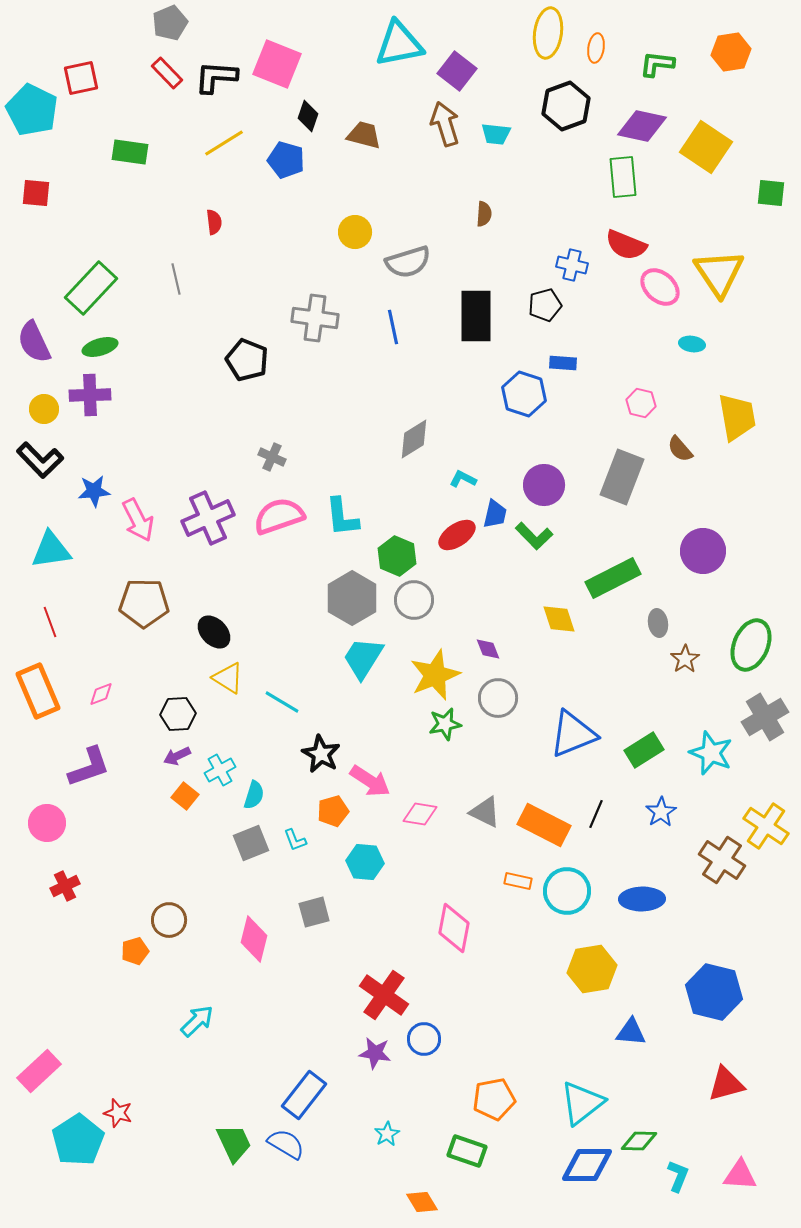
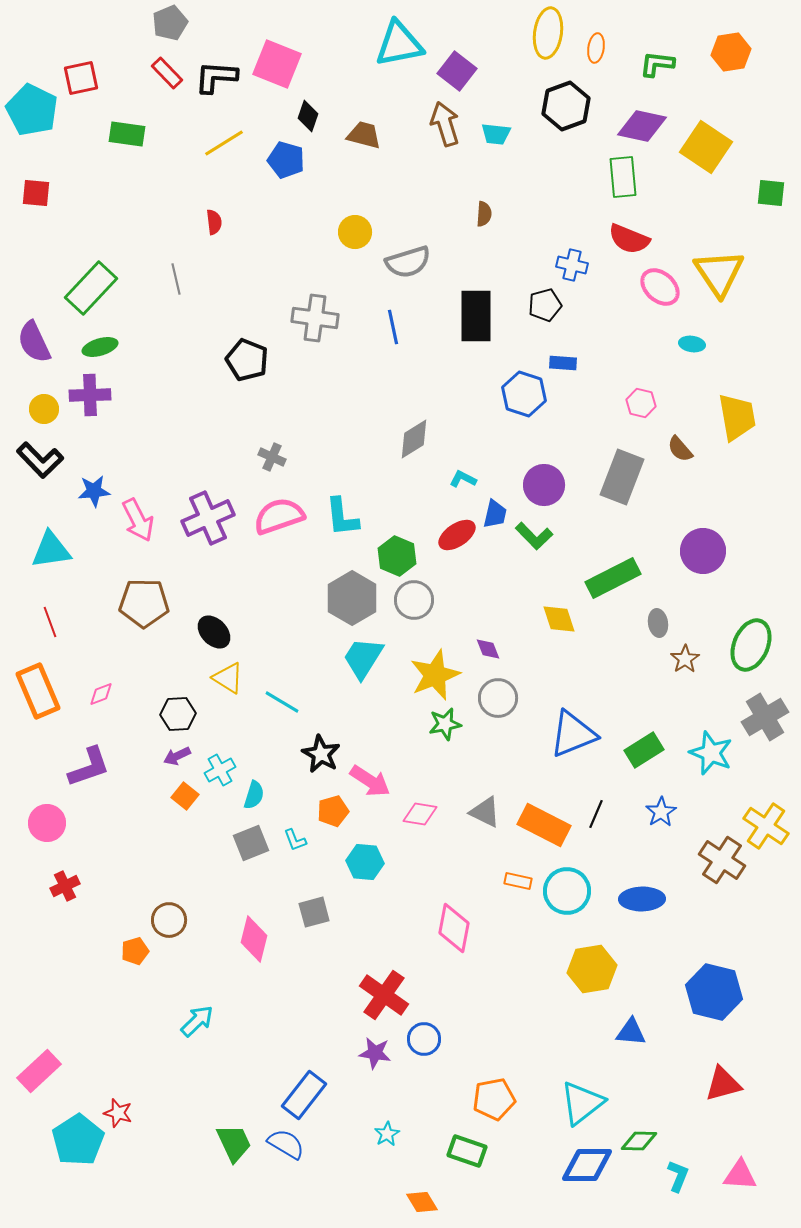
green rectangle at (130, 152): moved 3 px left, 18 px up
red semicircle at (626, 245): moved 3 px right, 6 px up
red triangle at (726, 1084): moved 3 px left
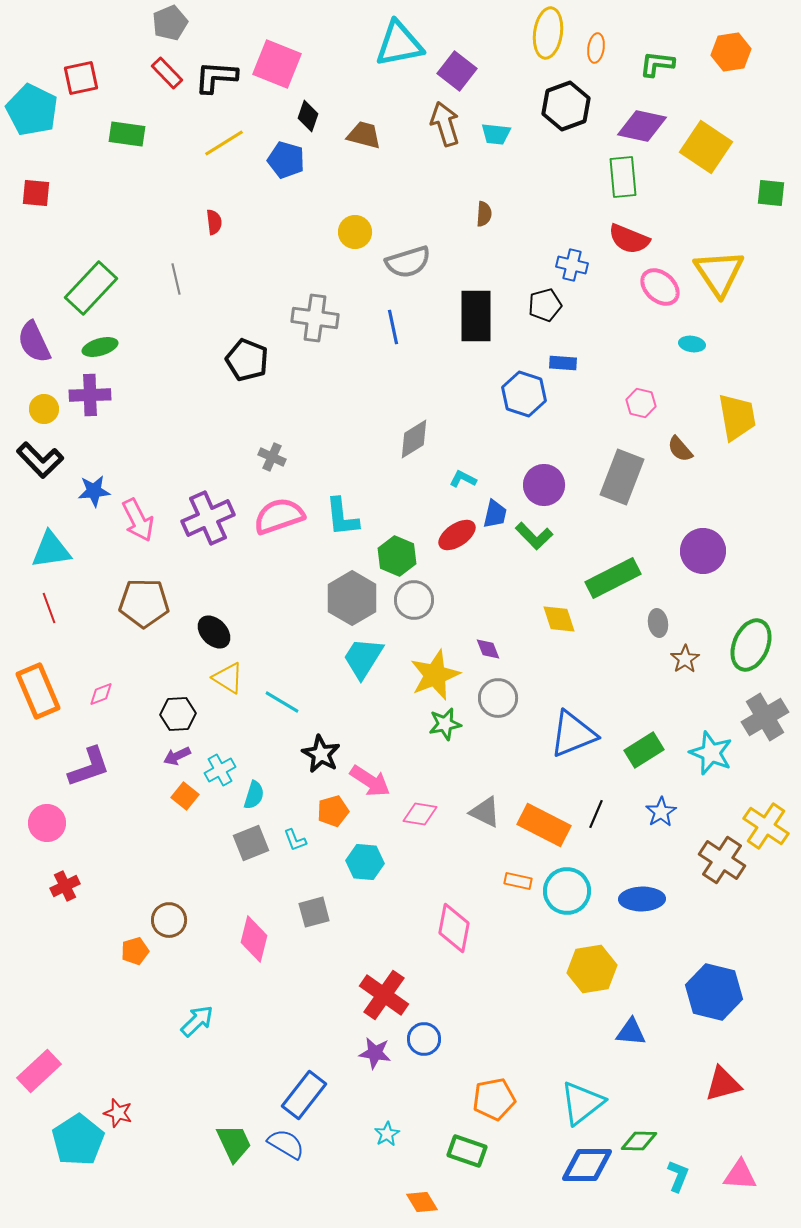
red line at (50, 622): moved 1 px left, 14 px up
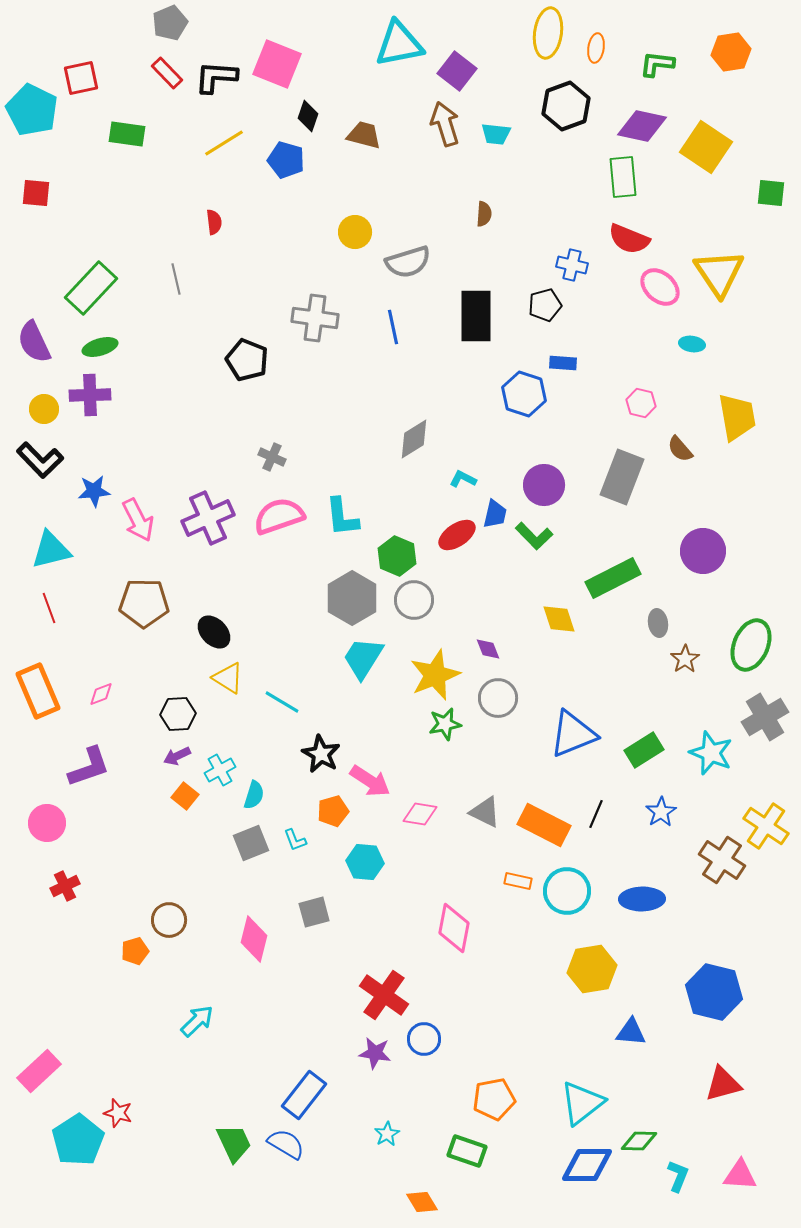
cyan triangle at (51, 550): rotated 6 degrees counterclockwise
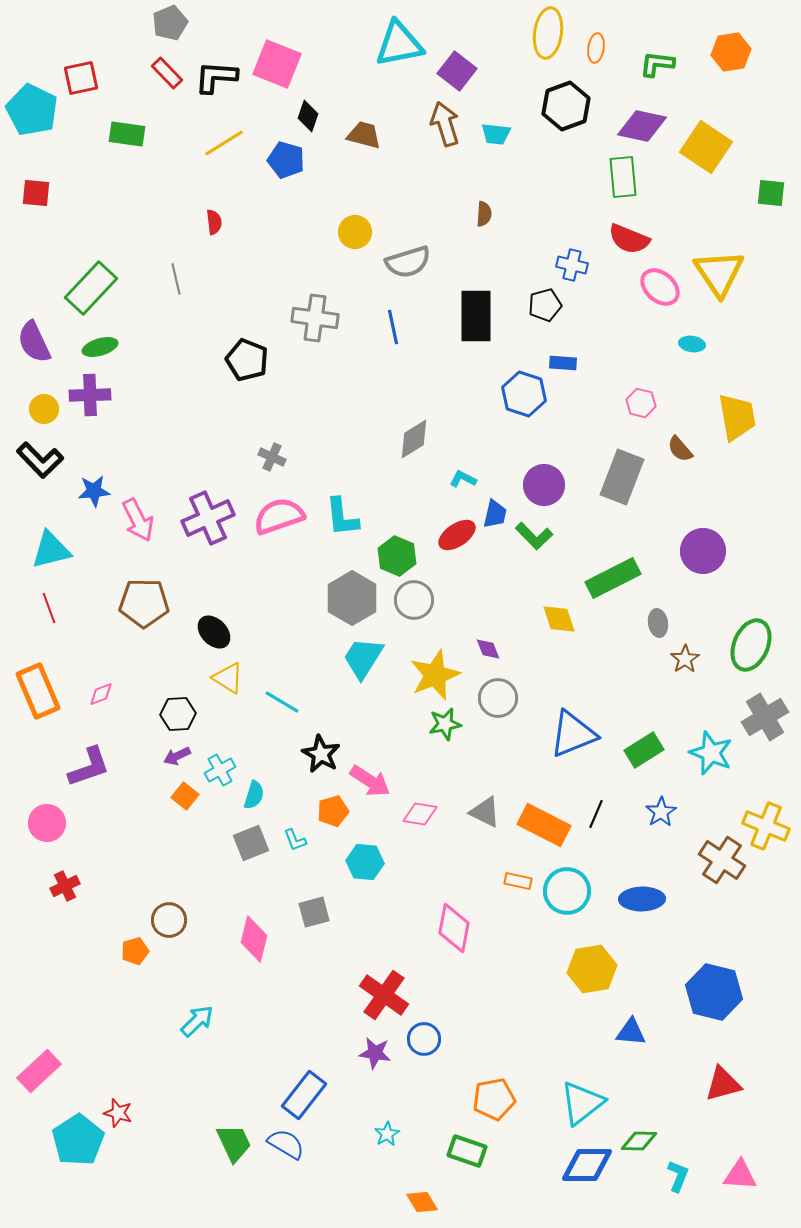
yellow cross at (766, 826): rotated 12 degrees counterclockwise
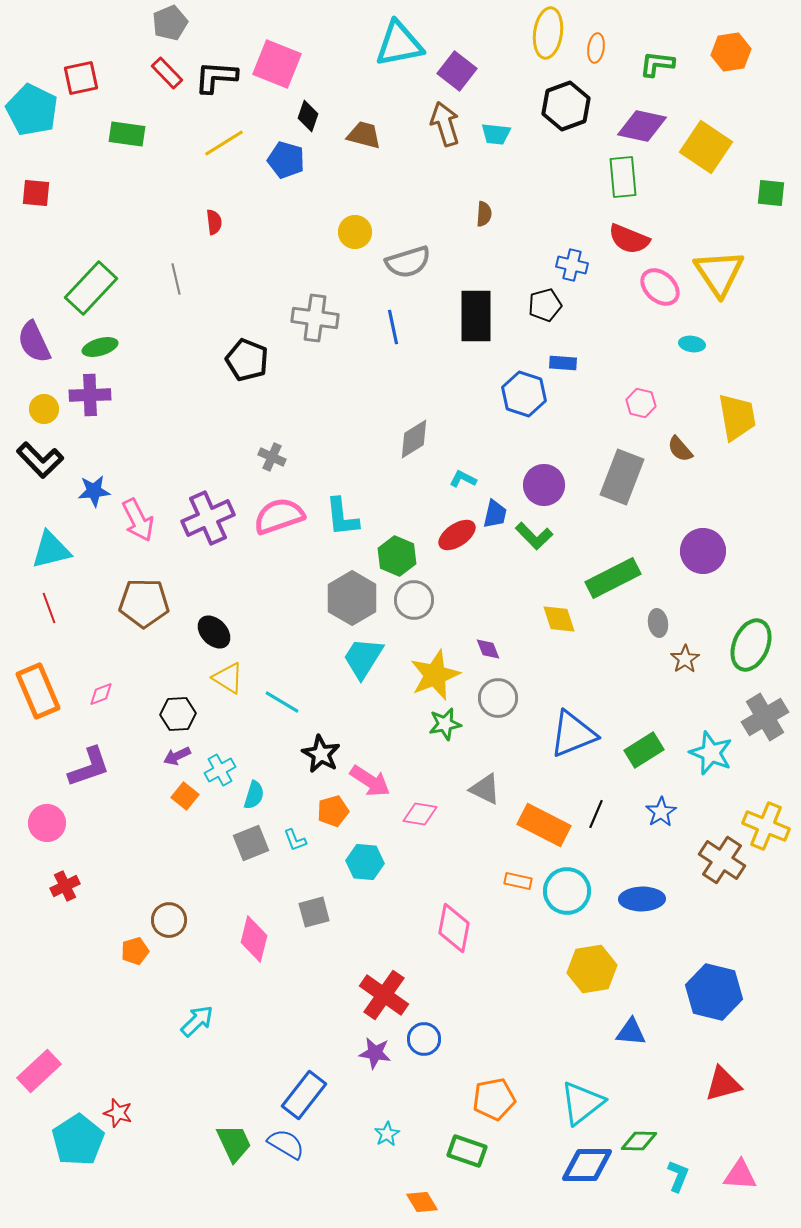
gray triangle at (485, 812): moved 23 px up
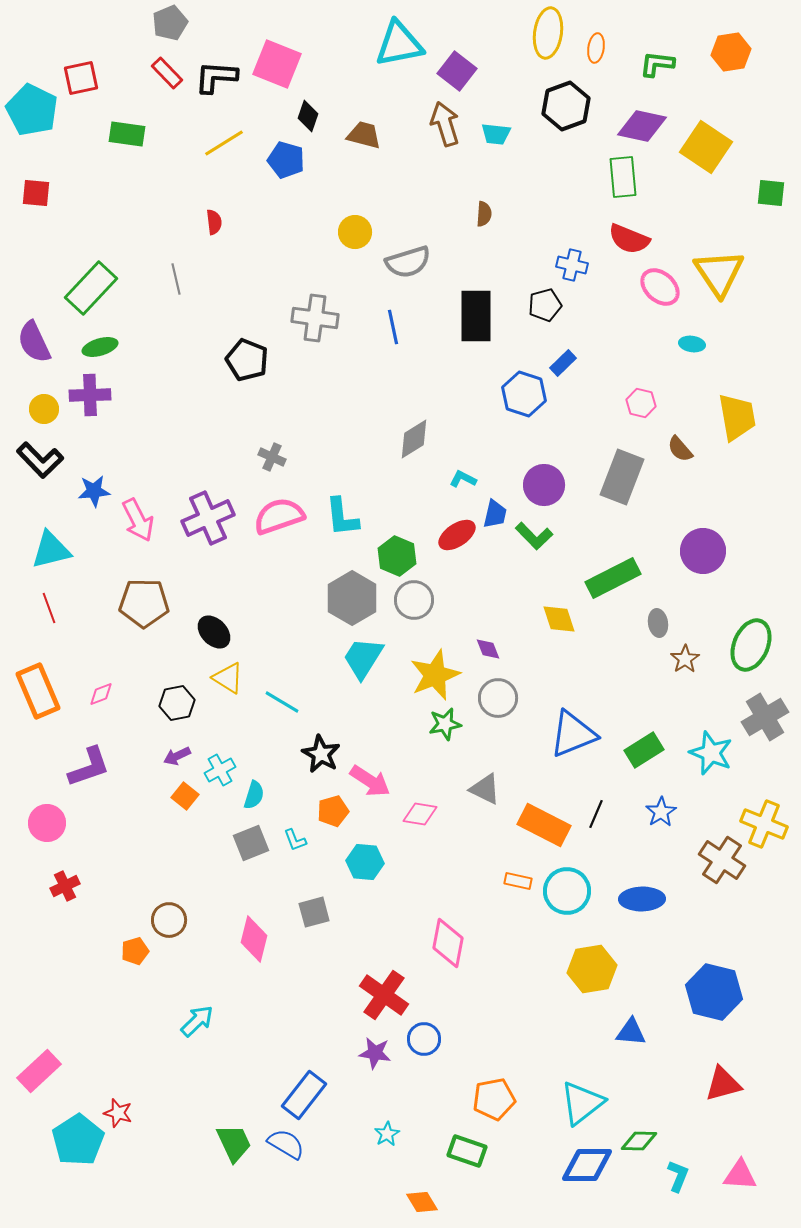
blue rectangle at (563, 363): rotated 48 degrees counterclockwise
black hexagon at (178, 714): moved 1 px left, 11 px up; rotated 8 degrees counterclockwise
yellow cross at (766, 826): moved 2 px left, 2 px up
pink diamond at (454, 928): moved 6 px left, 15 px down
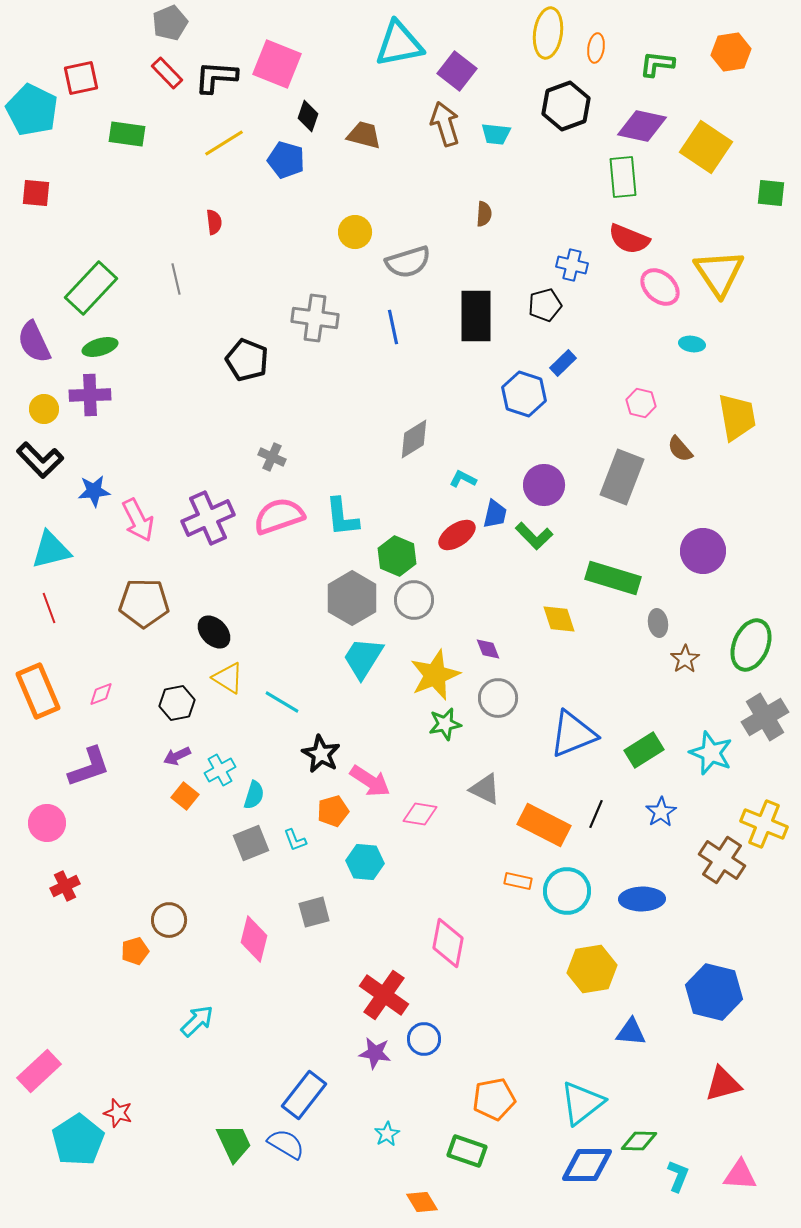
green rectangle at (613, 578): rotated 44 degrees clockwise
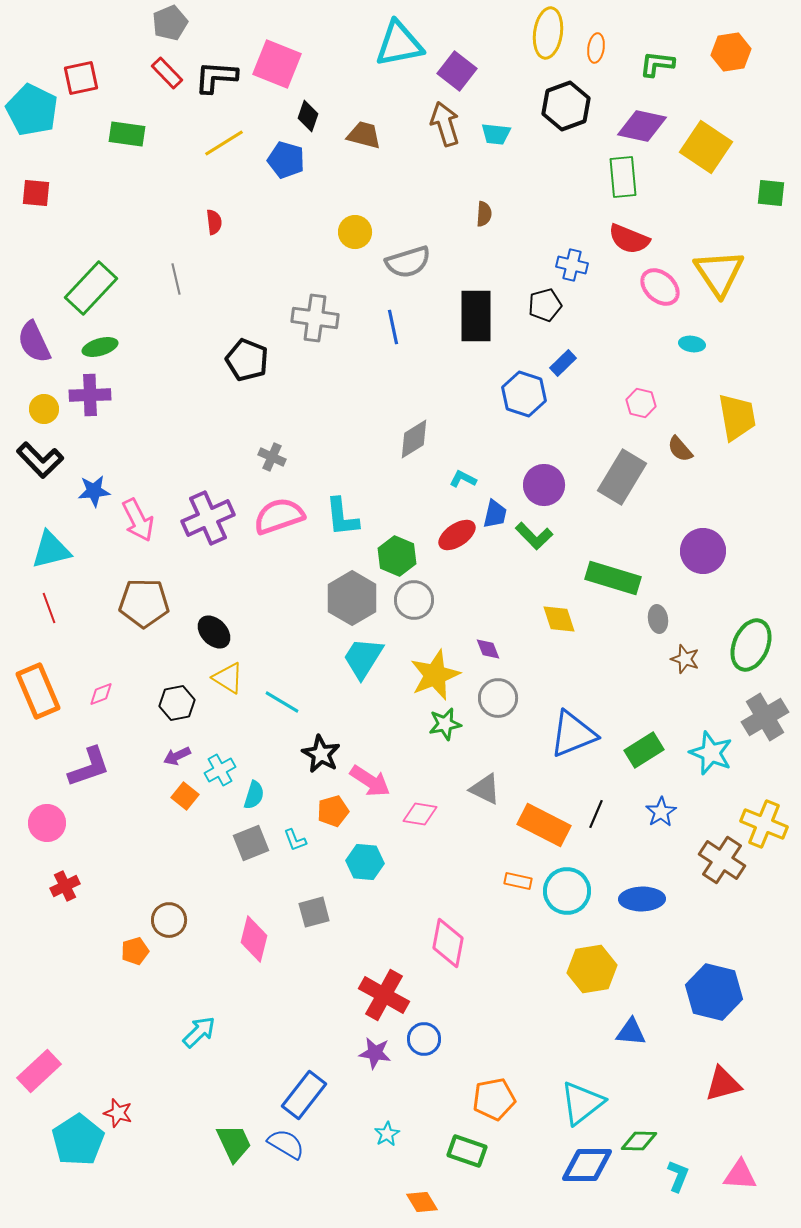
gray rectangle at (622, 477): rotated 10 degrees clockwise
gray ellipse at (658, 623): moved 4 px up
brown star at (685, 659): rotated 20 degrees counterclockwise
red cross at (384, 995): rotated 6 degrees counterclockwise
cyan arrow at (197, 1021): moved 2 px right, 11 px down
